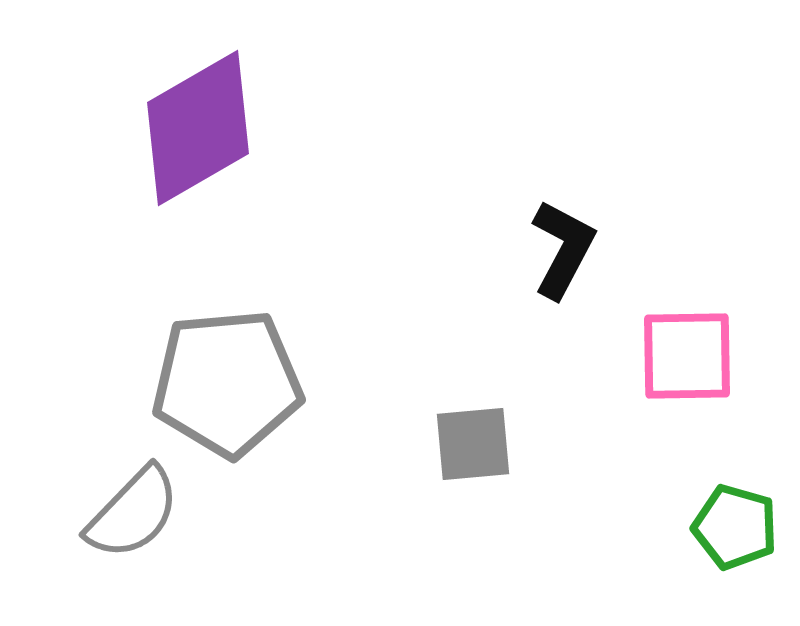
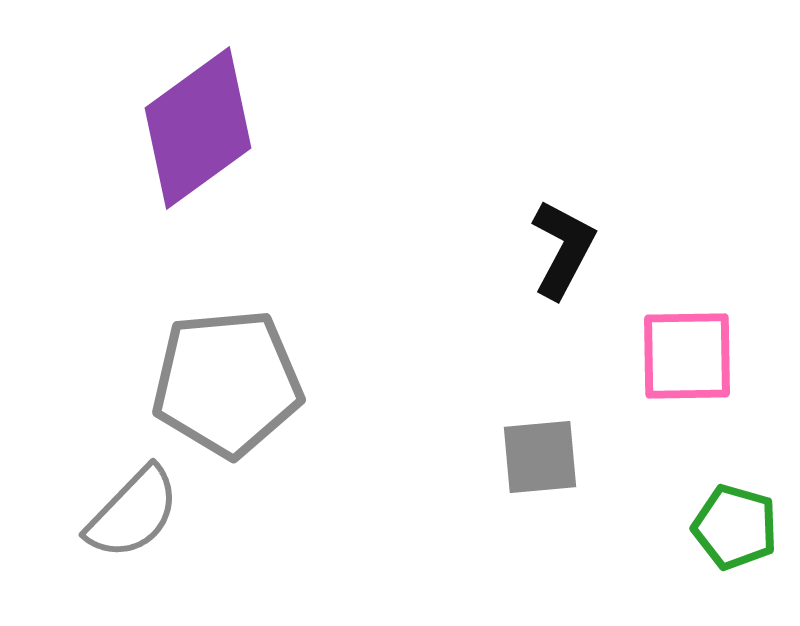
purple diamond: rotated 6 degrees counterclockwise
gray square: moved 67 px right, 13 px down
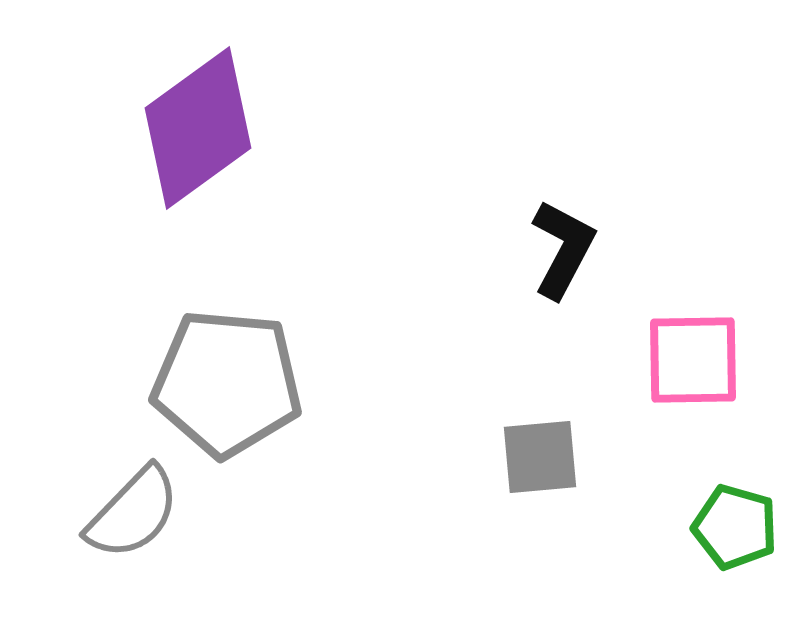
pink square: moved 6 px right, 4 px down
gray pentagon: rotated 10 degrees clockwise
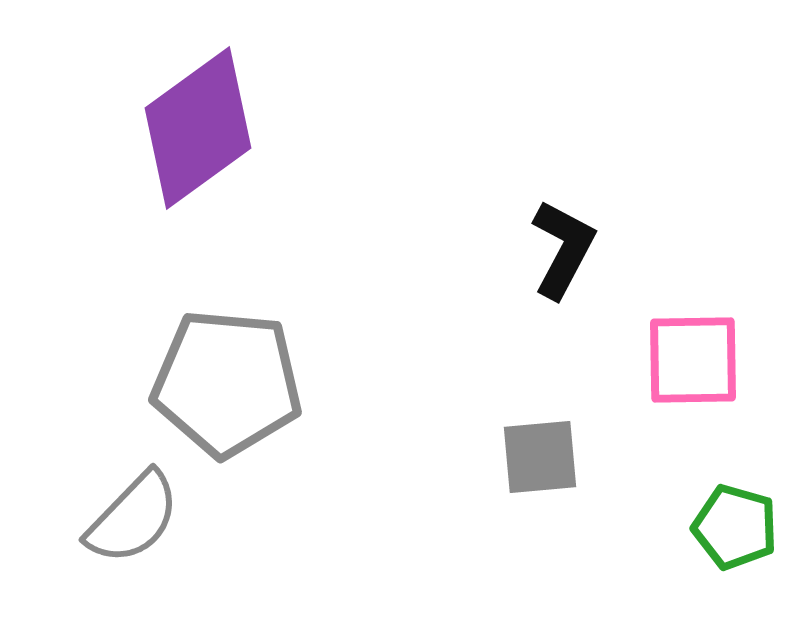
gray semicircle: moved 5 px down
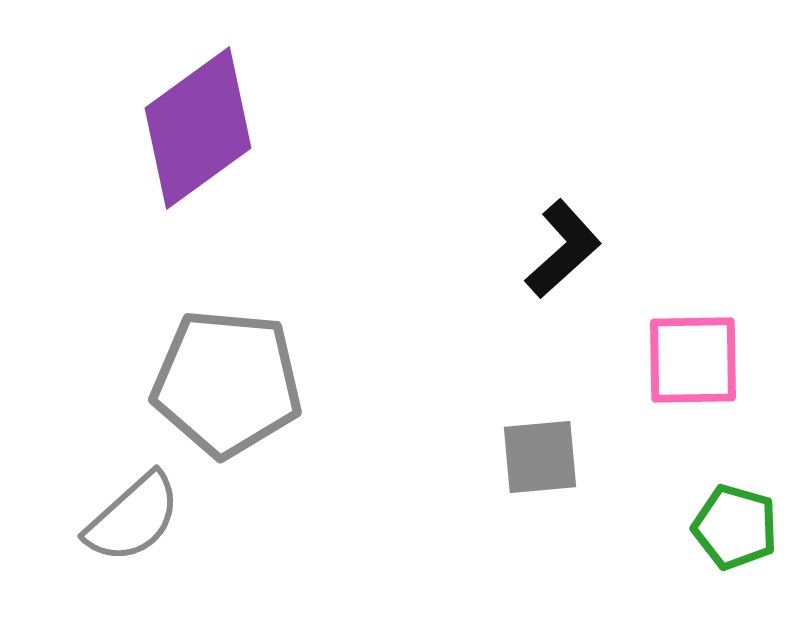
black L-shape: rotated 20 degrees clockwise
gray semicircle: rotated 4 degrees clockwise
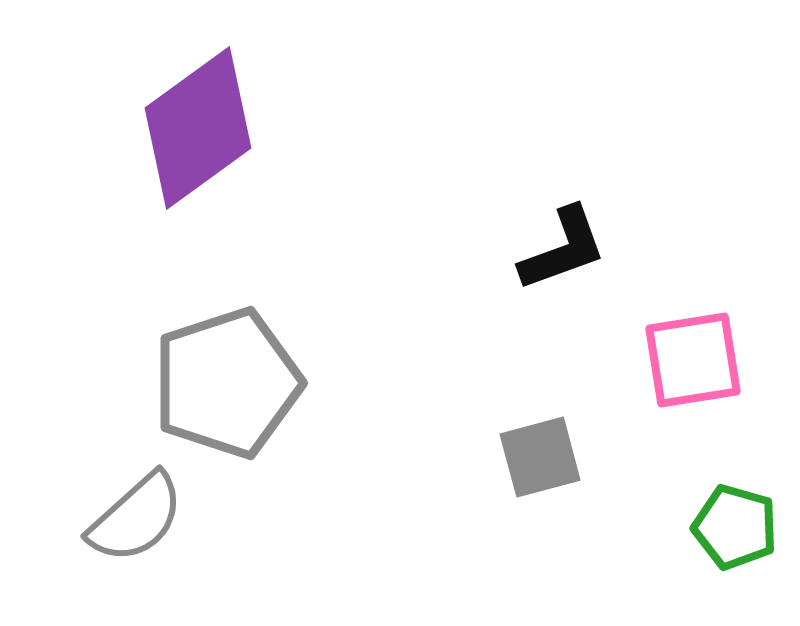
black L-shape: rotated 22 degrees clockwise
pink square: rotated 8 degrees counterclockwise
gray pentagon: rotated 23 degrees counterclockwise
gray square: rotated 10 degrees counterclockwise
gray semicircle: moved 3 px right
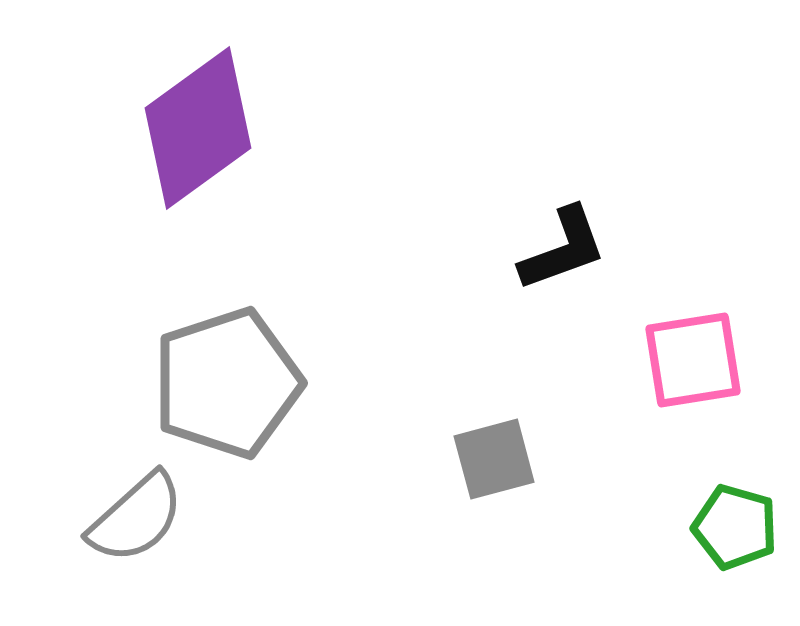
gray square: moved 46 px left, 2 px down
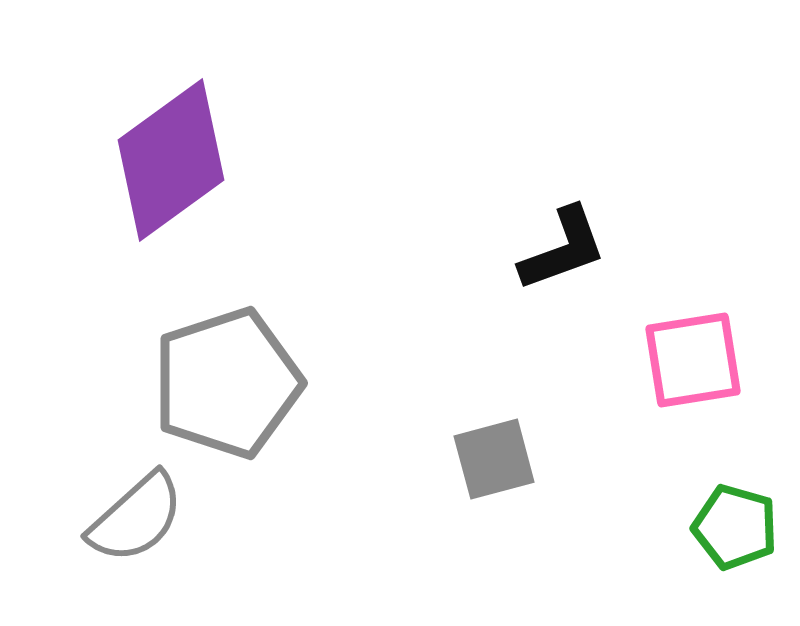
purple diamond: moved 27 px left, 32 px down
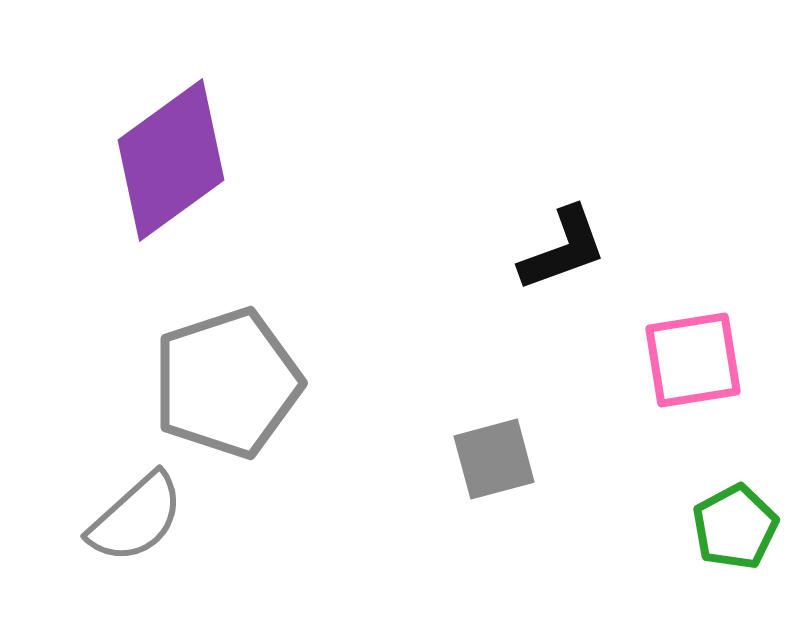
green pentagon: rotated 28 degrees clockwise
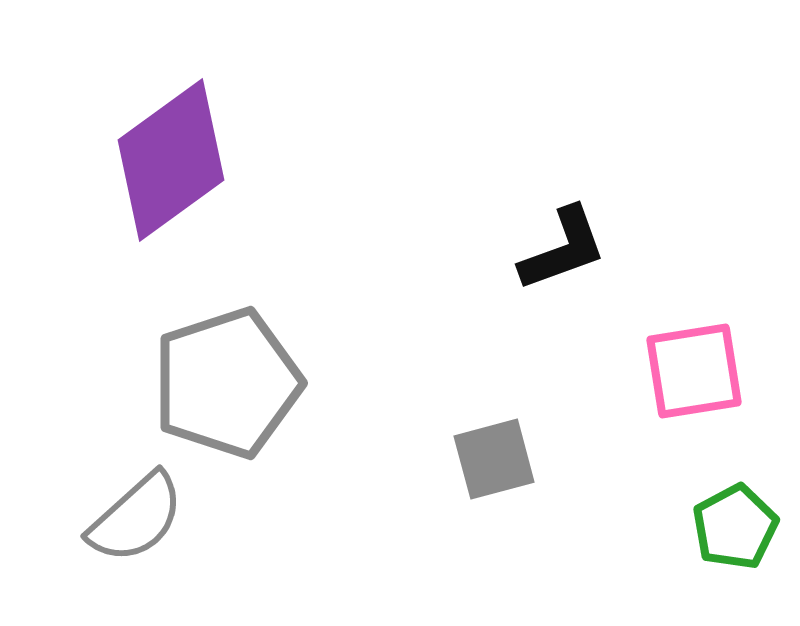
pink square: moved 1 px right, 11 px down
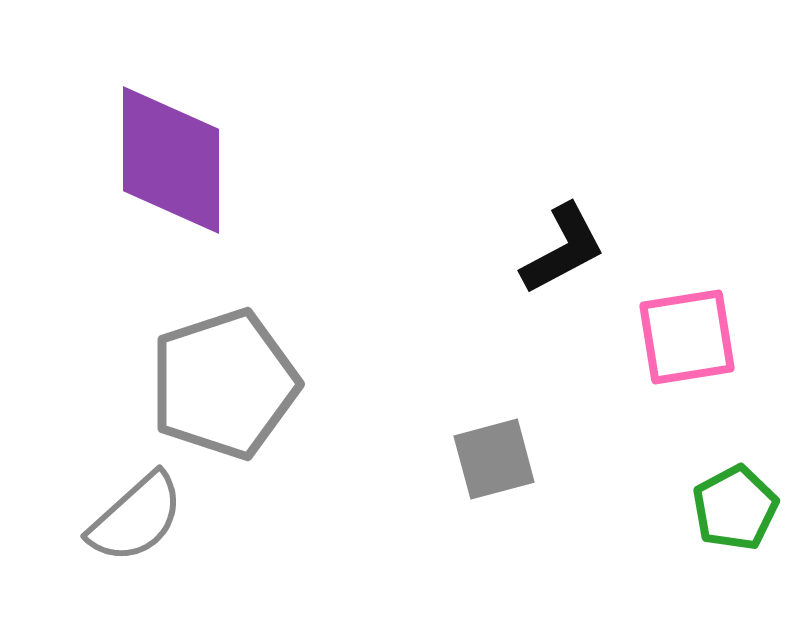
purple diamond: rotated 54 degrees counterclockwise
black L-shape: rotated 8 degrees counterclockwise
pink square: moved 7 px left, 34 px up
gray pentagon: moved 3 px left, 1 px down
green pentagon: moved 19 px up
